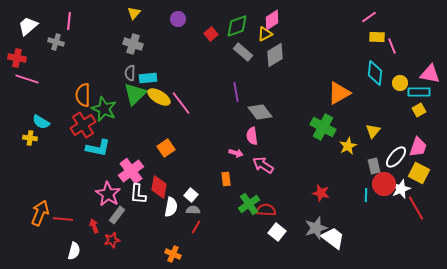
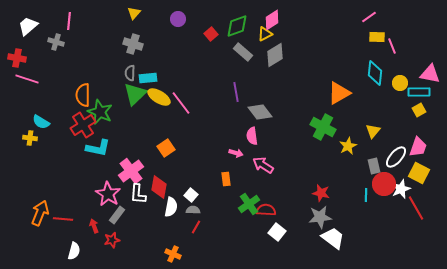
green star at (104, 109): moved 4 px left, 3 px down
gray star at (316, 228): moved 4 px right, 11 px up; rotated 10 degrees clockwise
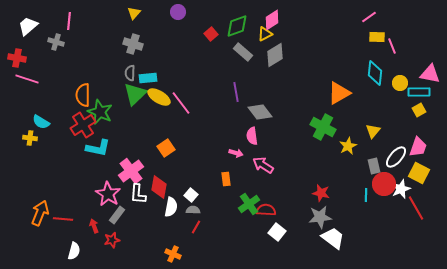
purple circle at (178, 19): moved 7 px up
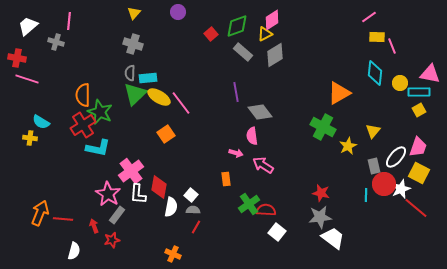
orange square at (166, 148): moved 14 px up
red line at (416, 208): rotated 20 degrees counterclockwise
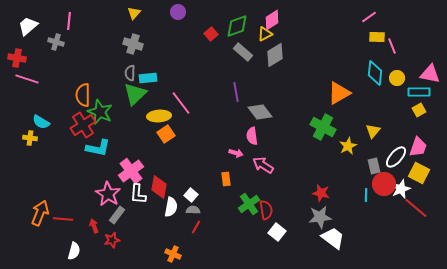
yellow circle at (400, 83): moved 3 px left, 5 px up
yellow ellipse at (159, 97): moved 19 px down; rotated 35 degrees counterclockwise
red semicircle at (266, 210): rotated 78 degrees clockwise
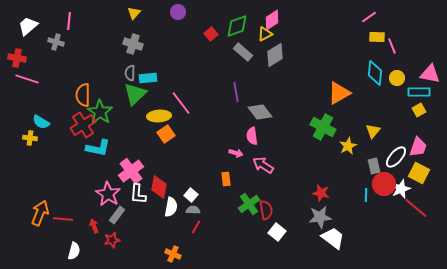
green star at (100, 112): rotated 10 degrees clockwise
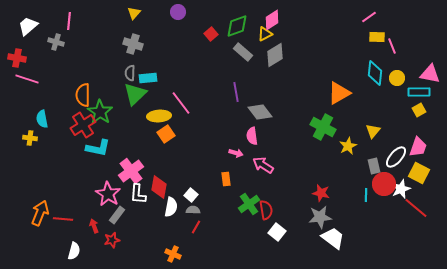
cyan semicircle at (41, 122): moved 1 px right, 3 px up; rotated 48 degrees clockwise
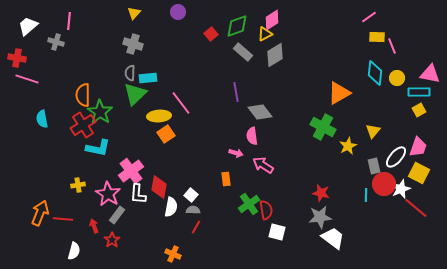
yellow cross at (30, 138): moved 48 px right, 47 px down; rotated 16 degrees counterclockwise
white square at (277, 232): rotated 24 degrees counterclockwise
red star at (112, 240): rotated 21 degrees counterclockwise
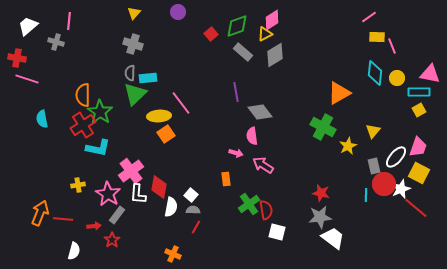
red arrow at (94, 226): rotated 104 degrees clockwise
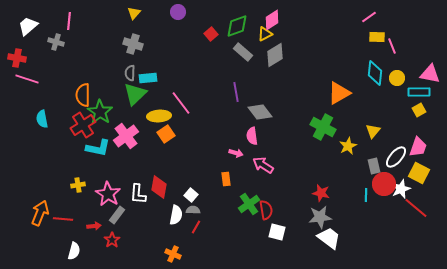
pink cross at (131, 171): moved 5 px left, 35 px up
white semicircle at (171, 207): moved 5 px right, 8 px down
white trapezoid at (333, 238): moved 4 px left
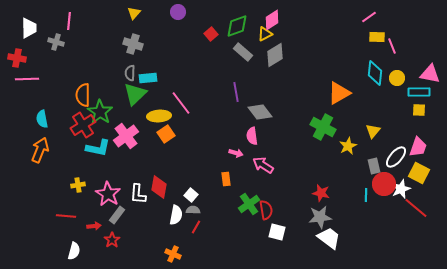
white trapezoid at (28, 26): moved 1 px right, 2 px down; rotated 130 degrees clockwise
pink line at (27, 79): rotated 20 degrees counterclockwise
yellow square at (419, 110): rotated 32 degrees clockwise
orange arrow at (40, 213): moved 63 px up
red line at (63, 219): moved 3 px right, 3 px up
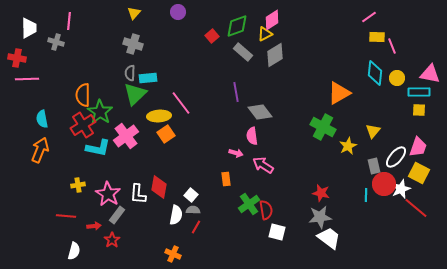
red square at (211, 34): moved 1 px right, 2 px down
